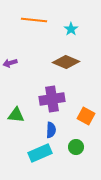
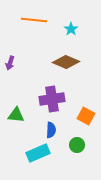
purple arrow: rotated 56 degrees counterclockwise
green circle: moved 1 px right, 2 px up
cyan rectangle: moved 2 px left
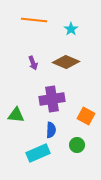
purple arrow: moved 23 px right; rotated 40 degrees counterclockwise
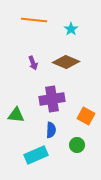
cyan rectangle: moved 2 px left, 2 px down
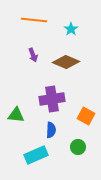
purple arrow: moved 8 px up
green circle: moved 1 px right, 2 px down
